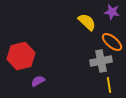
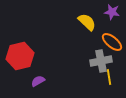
red hexagon: moved 1 px left
yellow line: moved 8 px up
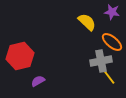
yellow line: rotated 28 degrees counterclockwise
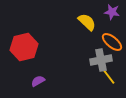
red hexagon: moved 4 px right, 9 px up
gray cross: moved 1 px up
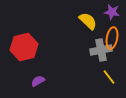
yellow semicircle: moved 1 px right, 1 px up
orange ellipse: moved 4 px up; rotated 60 degrees clockwise
gray cross: moved 10 px up
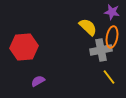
yellow semicircle: moved 6 px down
orange ellipse: moved 1 px up
red hexagon: rotated 8 degrees clockwise
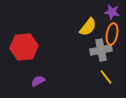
yellow semicircle: rotated 84 degrees clockwise
orange ellipse: moved 3 px up
yellow line: moved 3 px left
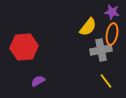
yellow line: moved 4 px down
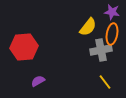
yellow line: moved 1 px left, 1 px down
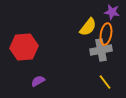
orange ellipse: moved 6 px left
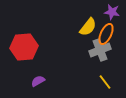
orange ellipse: rotated 15 degrees clockwise
gray cross: moved 1 px left; rotated 10 degrees counterclockwise
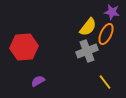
gray cross: moved 13 px left, 1 px down
